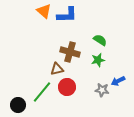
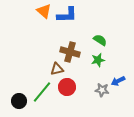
black circle: moved 1 px right, 4 px up
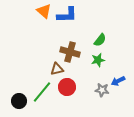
green semicircle: rotated 96 degrees clockwise
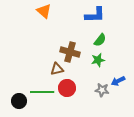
blue L-shape: moved 28 px right
red circle: moved 1 px down
green line: rotated 50 degrees clockwise
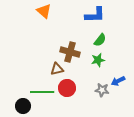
black circle: moved 4 px right, 5 px down
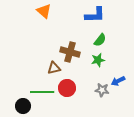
brown triangle: moved 3 px left, 1 px up
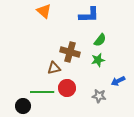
blue L-shape: moved 6 px left
gray star: moved 3 px left, 6 px down
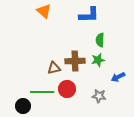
green semicircle: rotated 144 degrees clockwise
brown cross: moved 5 px right, 9 px down; rotated 18 degrees counterclockwise
blue arrow: moved 4 px up
red circle: moved 1 px down
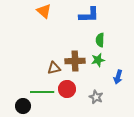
blue arrow: rotated 48 degrees counterclockwise
gray star: moved 3 px left, 1 px down; rotated 16 degrees clockwise
